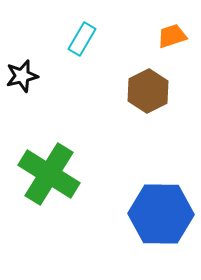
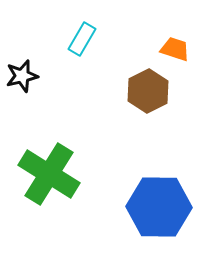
orange trapezoid: moved 3 px right, 13 px down; rotated 36 degrees clockwise
blue hexagon: moved 2 px left, 7 px up
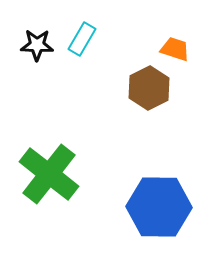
black star: moved 15 px right, 31 px up; rotated 16 degrees clockwise
brown hexagon: moved 1 px right, 3 px up
green cross: rotated 6 degrees clockwise
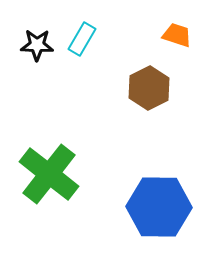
orange trapezoid: moved 2 px right, 14 px up
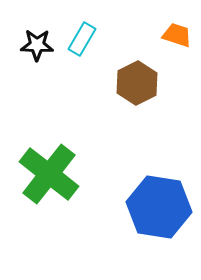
brown hexagon: moved 12 px left, 5 px up
blue hexagon: rotated 8 degrees clockwise
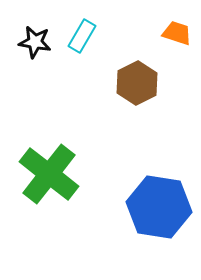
orange trapezoid: moved 2 px up
cyan rectangle: moved 3 px up
black star: moved 2 px left, 3 px up; rotated 8 degrees clockwise
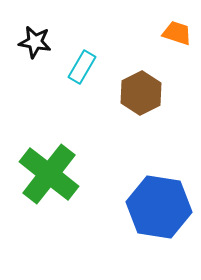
cyan rectangle: moved 31 px down
brown hexagon: moved 4 px right, 10 px down
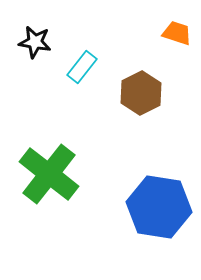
cyan rectangle: rotated 8 degrees clockwise
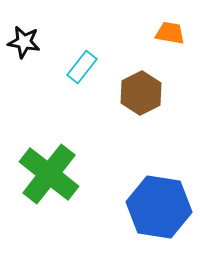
orange trapezoid: moved 7 px left; rotated 8 degrees counterclockwise
black star: moved 11 px left
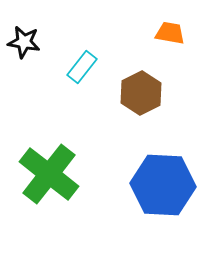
blue hexagon: moved 4 px right, 22 px up; rotated 6 degrees counterclockwise
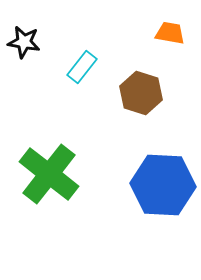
brown hexagon: rotated 15 degrees counterclockwise
